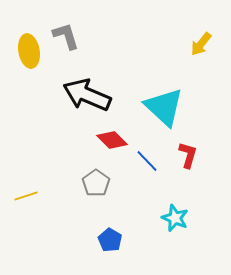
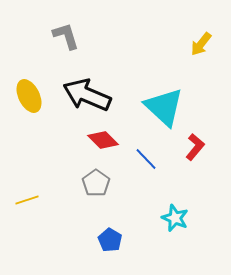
yellow ellipse: moved 45 px down; rotated 16 degrees counterclockwise
red diamond: moved 9 px left
red L-shape: moved 7 px right, 8 px up; rotated 24 degrees clockwise
blue line: moved 1 px left, 2 px up
yellow line: moved 1 px right, 4 px down
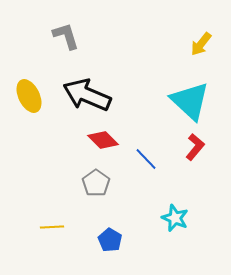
cyan triangle: moved 26 px right, 6 px up
yellow line: moved 25 px right, 27 px down; rotated 15 degrees clockwise
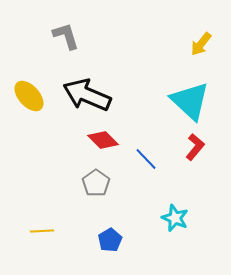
yellow ellipse: rotated 16 degrees counterclockwise
yellow line: moved 10 px left, 4 px down
blue pentagon: rotated 10 degrees clockwise
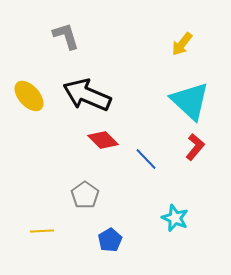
yellow arrow: moved 19 px left
gray pentagon: moved 11 px left, 12 px down
